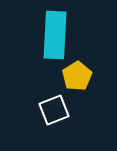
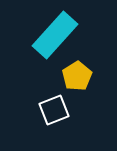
cyan rectangle: rotated 39 degrees clockwise
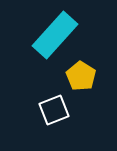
yellow pentagon: moved 4 px right; rotated 8 degrees counterclockwise
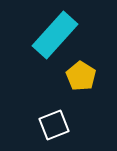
white square: moved 15 px down
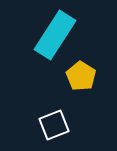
cyan rectangle: rotated 9 degrees counterclockwise
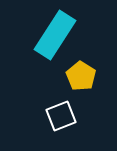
white square: moved 7 px right, 9 px up
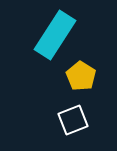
white square: moved 12 px right, 4 px down
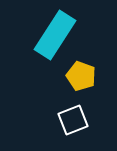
yellow pentagon: rotated 12 degrees counterclockwise
